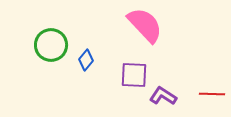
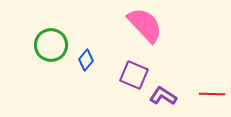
purple square: rotated 20 degrees clockwise
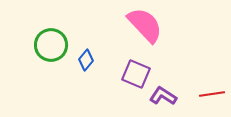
purple square: moved 2 px right, 1 px up
red line: rotated 10 degrees counterclockwise
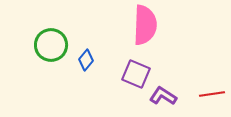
pink semicircle: rotated 45 degrees clockwise
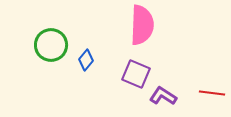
pink semicircle: moved 3 px left
red line: moved 1 px up; rotated 15 degrees clockwise
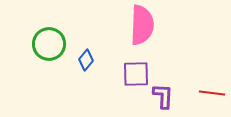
green circle: moved 2 px left, 1 px up
purple square: rotated 24 degrees counterclockwise
purple L-shape: rotated 60 degrees clockwise
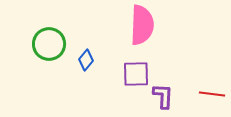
red line: moved 1 px down
